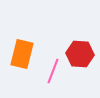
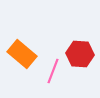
orange rectangle: rotated 64 degrees counterclockwise
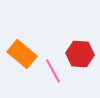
pink line: rotated 50 degrees counterclockwise
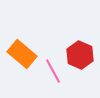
red hexagon: moved 1 px down; rotated 20 degrees clockwise
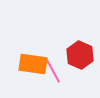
orange rectangle: moved 11 px right, 10 px down; rotated 32 degrees counterclockwise
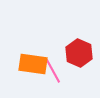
red hexagon: moved 1 px left, 2 px up
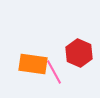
pink line: moved 1 px right, 1 px down
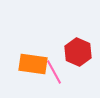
red hexagon: moved 1 px left, 1 px up
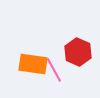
pink line: moved 2 px up
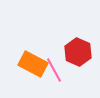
orange rectangle: rotated 20 degrees clockwise
